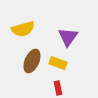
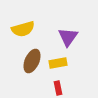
yellow rectangle: rotated 30 degrees counterclockwise
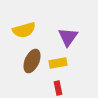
yellow semicircle: moved 1 px right, 1 px down
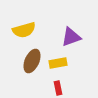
purple triangle: moved 3 px right; rotated 35 degrees clockwise
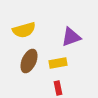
brown ellipse: moved 3 px left
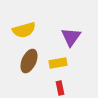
purple triangle: rotated 35 degrees counterclockwise
red rectangle: moved 2 px right
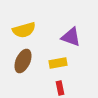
purple triangle: rotated 45 degrees counterclockwise
brown ellipse: moved 6 px left
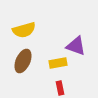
purple triangle: moved 5 px right, 9 px down
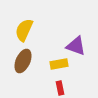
yellow semicircle: rotated 130 degrees clockwise
yellow rectangle: moved 1 px right, 1 px down
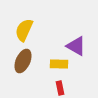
purple triangle: rotated 10 degrees clockwise
yellow rectangle: rotated 12 degrees clockwise
